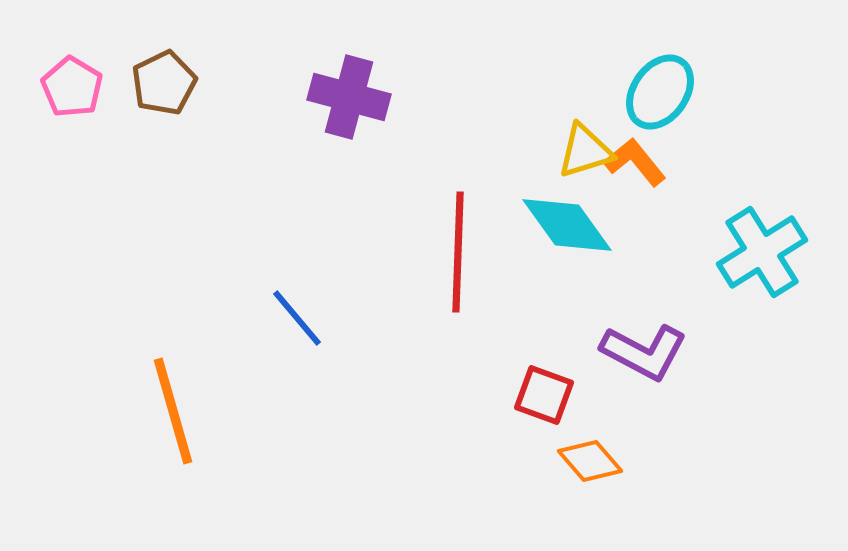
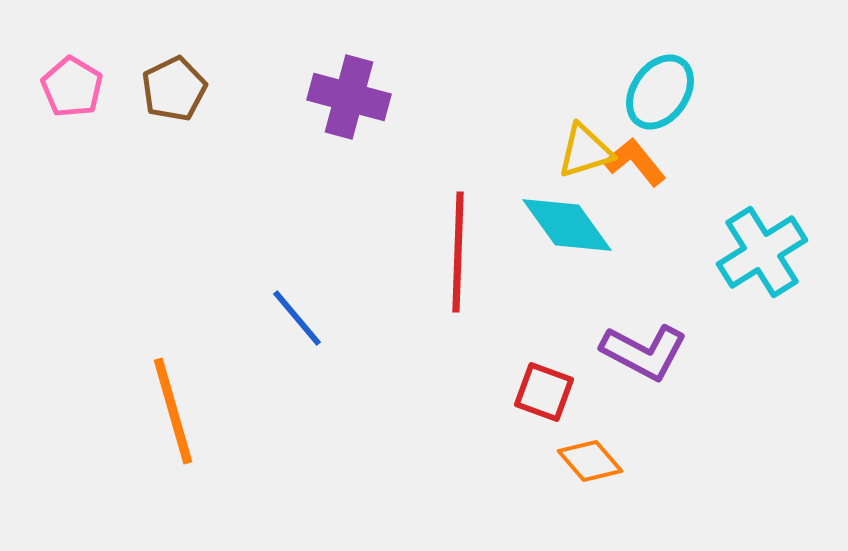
brown pentagon: moved 10 px right, 6 px down
red square: moved 3 px up
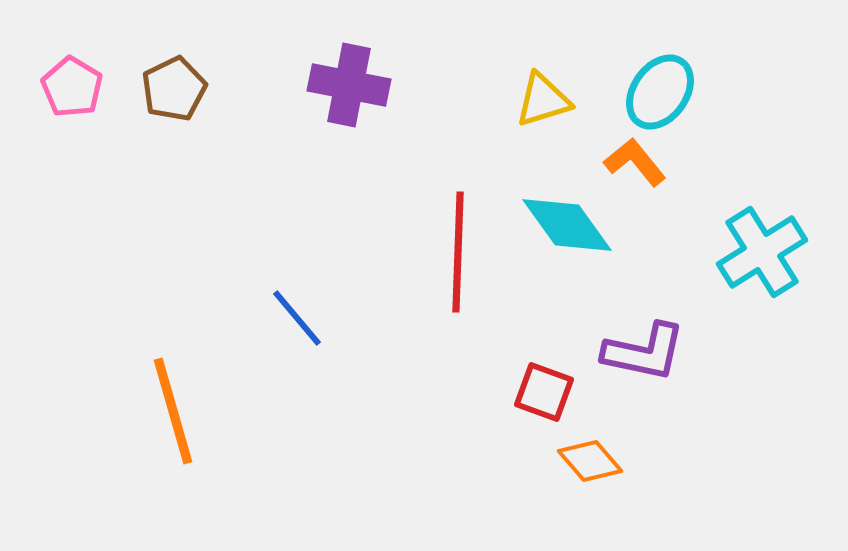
purple cross: moved 12 px up; rotated 4 degrees counterclockwise
yellow triangle: moved 42 px left, 51 px up
purple L-shape: rotated 16 degrees counterclockwise
